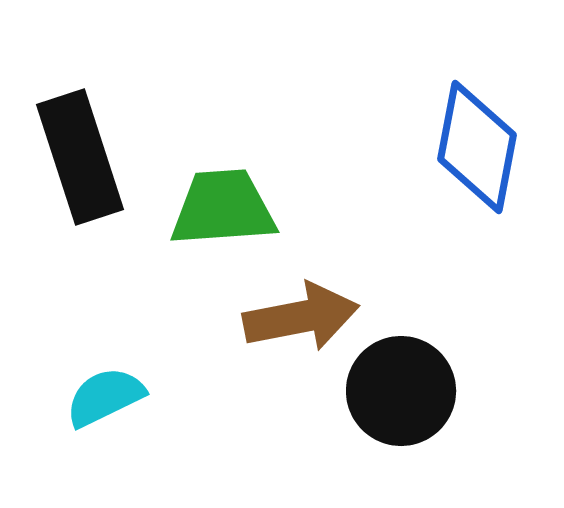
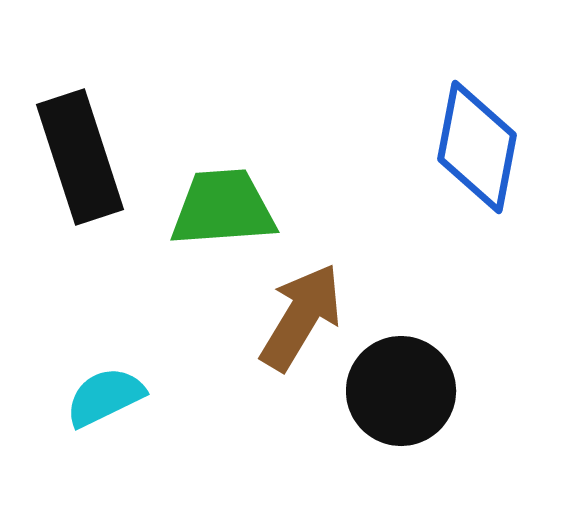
brown arrow: rotated 48 degrees counterclockwise
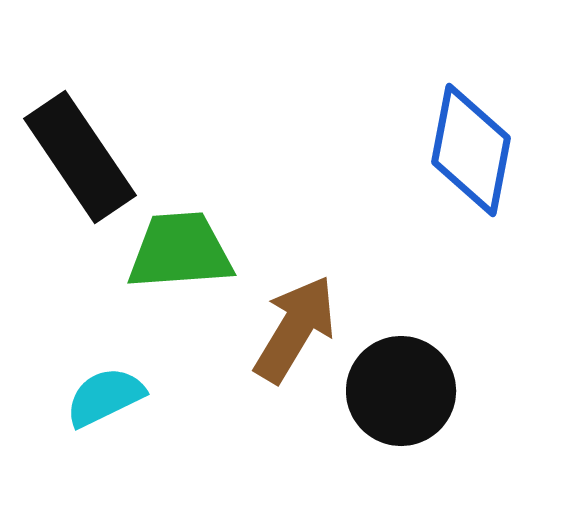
blue diamond: moved 6 px left, 3 px down
black rectangle: rotated 16 degrees counterclockwise
green trapezoid: moved 43 px left, 43 px down
brown arrow: moved 6 px left, 12 px down
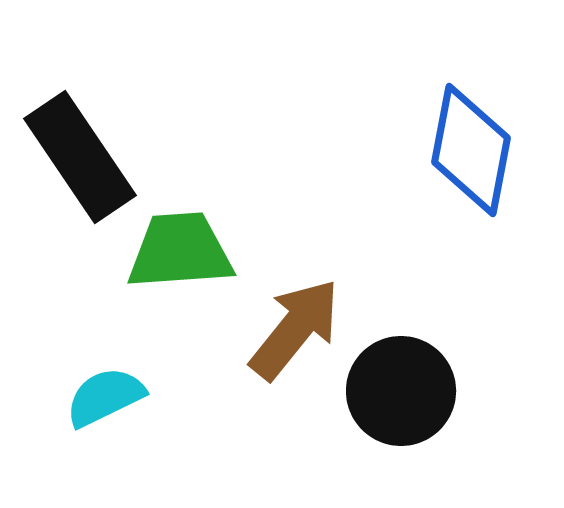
brown arrow: rotated 8 degrees clockwise
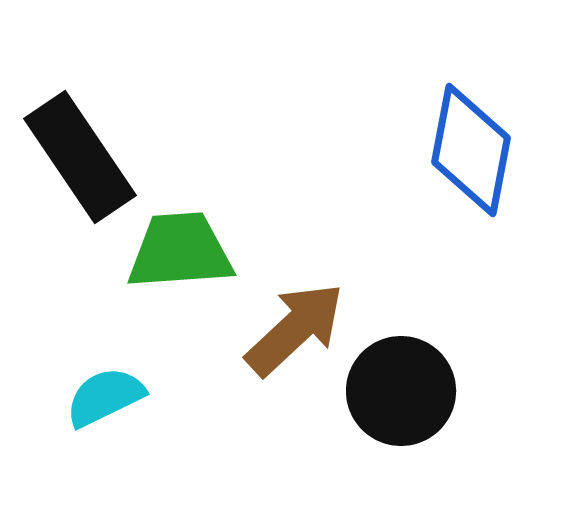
brown arrow: rotated 8 degrees clockwise
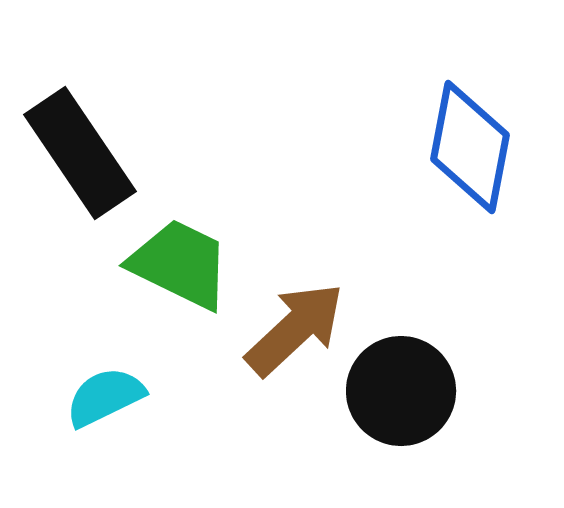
blue diamond: moved 1 px left, 3 px up
black rectangle: moved 4 px up
green trapezoid: moved 13 px down; rotated 30 degrees clockwise
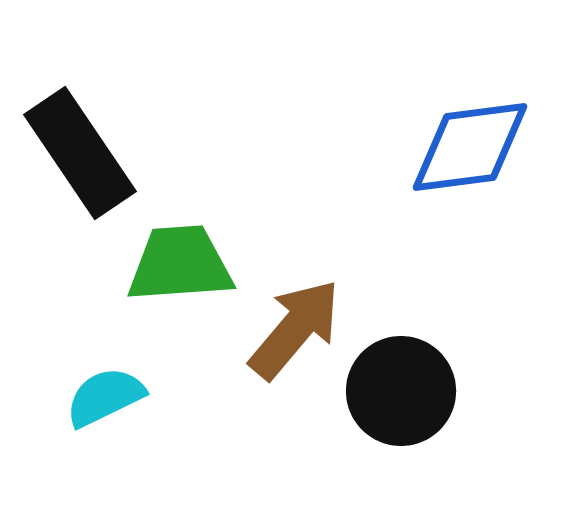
blue diamond: rotated 72 degrees clockwise
green trapezoid: rotated 30 degrees counterclockwise
brown arrow: rotated 7 degrees counterclockwise
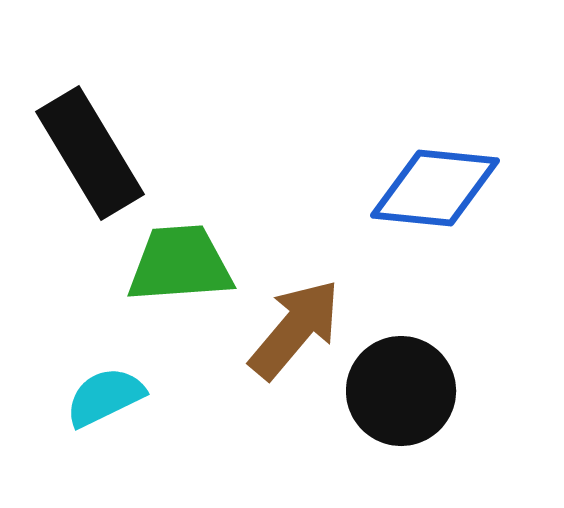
blue diamond: moved 35 px left, 41 px down; rotated 13 degrees clockwise
black rectangle: moved 10 px right; rotated 3 degrees clockwise
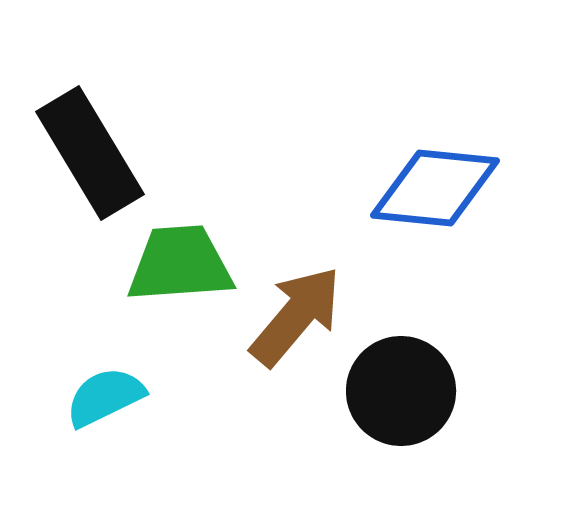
brown arrow: moved 1 px right, 13 px up
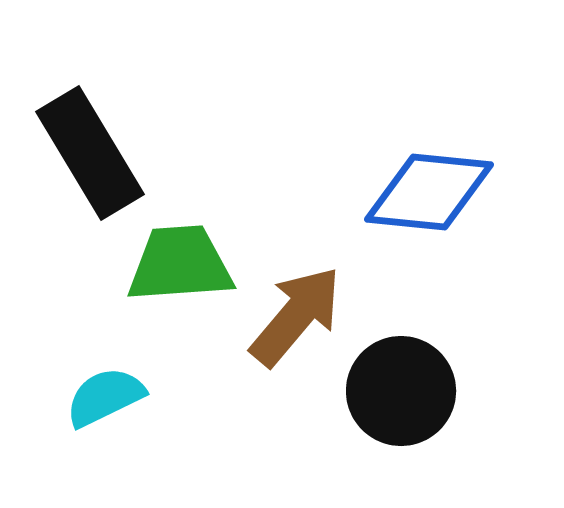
blue diamond: moved 6 px left, 4 px down
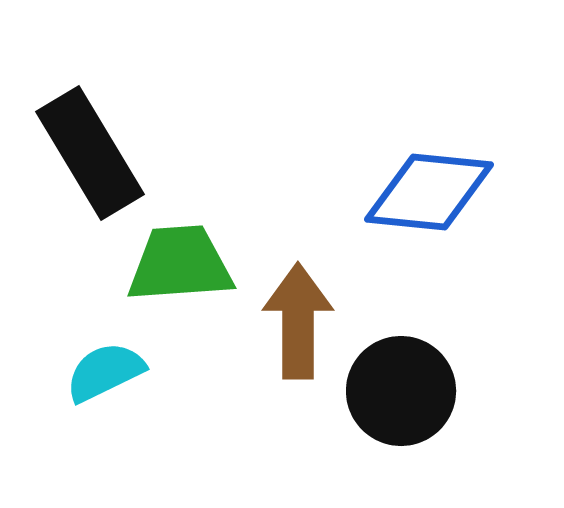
brown arrow: moved 2 px right, 5 px down; rotated 40 degrees counterclockwise
cyan semicircle: moved 25 px up
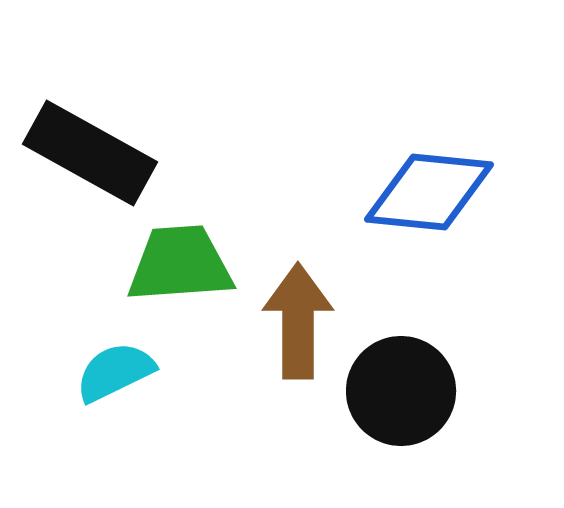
black rectangle: rotated 30 degrees counterclockwise
cyan semicircle: moved 10 px right
